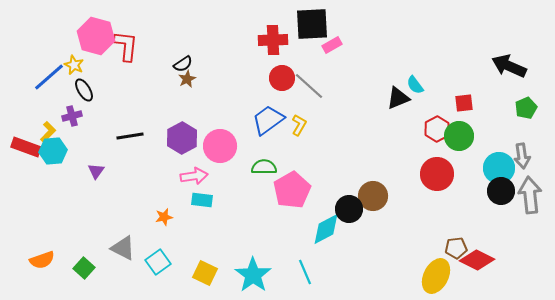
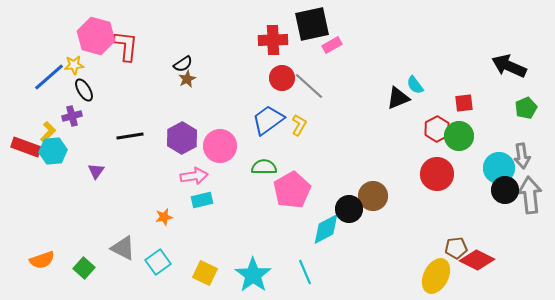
black square at (312, 24): rotated 9 degrees counterclockwise
yellow star at (74, 65): rotated 30 degrees counterclockwise
black circle at (501, 191): moved 4 px right, 1 px up
cyan rectangle at (202, 200): rotated 20 degrees counterclockwise
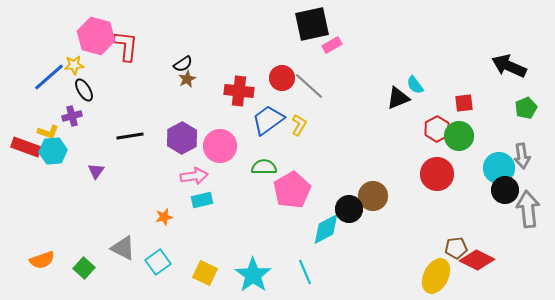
red cross at (273, 40): moved 34 px left, 51 px down; rotated 8 degrees clockwise
yellow L-shape at (48, 132): rotated 65 degrees clockwise
gray arrow at (530, 195): moved 2 px left, 14 px down
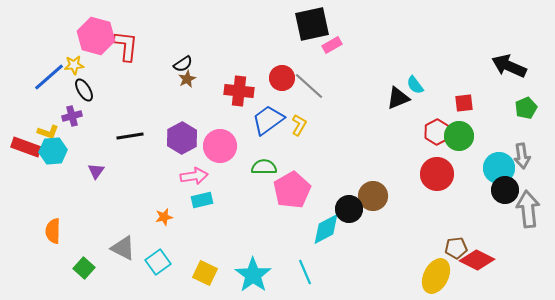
red hexagon at (437, 129): moved 3 px down
orange semicircle at (42, 260): moved 11 px right, 29 px up; rotated 110 degrees clockwise
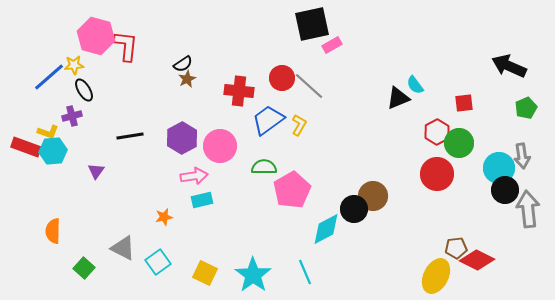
green circle at (459, 136): moved 7 px down
black circle at (349, 209): moved 5 px right
